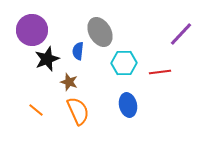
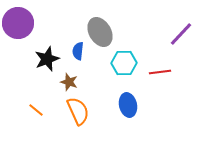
purple circle: moved 14 px left, 7 px up
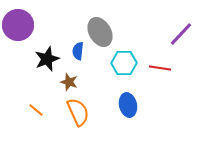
purple circle: moved 2 px down
red line: moved 4 px up; rotated 15 degrees clockwise
orange semicircle: moved 1 px down
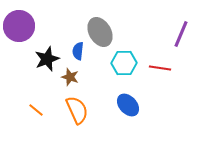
purple circle: moved 1 px right, 1 px down
purple line: rotated 20 degrees counterclockwise
brown star: moved 1 px right, 5 px up
blue ellipse: rotated 30 degrees counterclockwise
orange semicircle: moved 1 px left, 2 px up
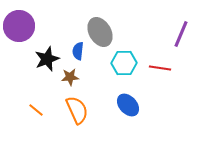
brown star: rotated 24 degrees counterclockwise
